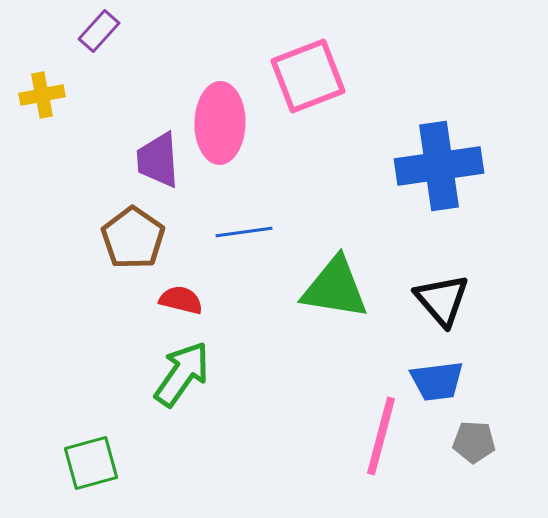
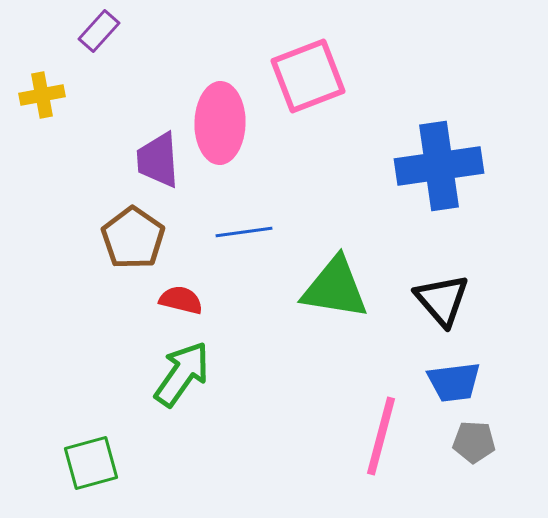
blue trapezoid: moved 17 px right, 1 px down
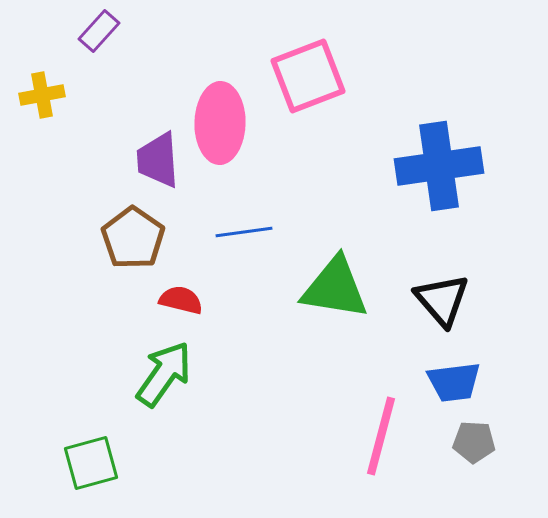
green arrow: moved 18 px left
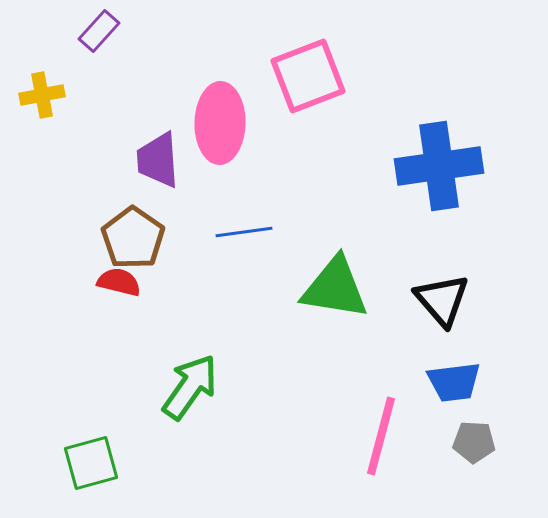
red semicircle: moved 62 px left, 18 px up
green arrow: moved 26 px right, 13 px down
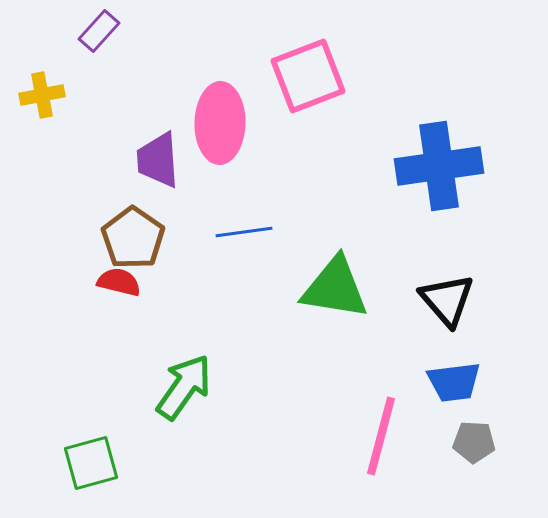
black triangle: moved 5 px right
green arrow: moved 6 px left
